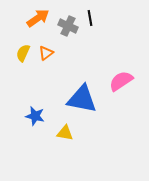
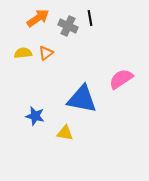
yellow semicircle: rotated 60 degrees clockwise
pink semicircle: moved 2 px up
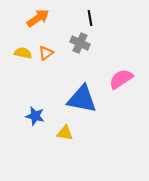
gray cross: moved 12 px right, 17 px down
yellow semicircle: rotated 18 degrees clockwise
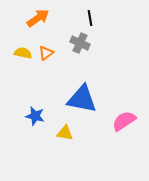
pink semicircle: moved 3 px right, 42 px down
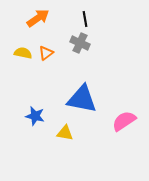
black line: moved 5 px left, 1 px down
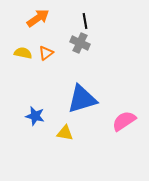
black line: moved 2 px down
blue triangle: rotated 28 degrees counterclockwise
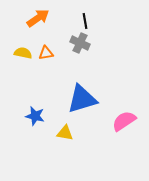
orange triangle: rotated 28 degrees clockwise
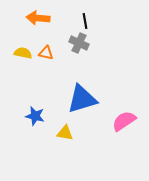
orange arrow: rotated 140 degrees counterclockwise
gray cross: moved 1 px left
orange triangle: rotated 21 degrees clockwise
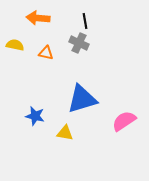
yellow semicircle: moved 8 px left, 8 px up
